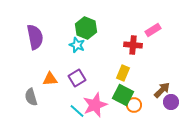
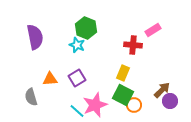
purple circle: moved 1 px left, 1 px up
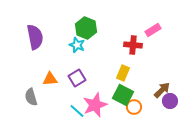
orange circle: moved 2 px down
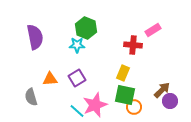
cyan star: rotated 21 degrees counterclockwise
green square: moved 2 px right; rotated 15 degrees counterclockwise
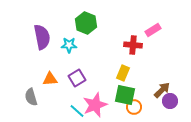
green hexagon: moved 5 px up
purple semicircle: moved 7 px right
cyan star: moved 8 px left
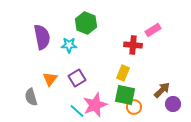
orange triangle: rotated 49 degrees counterclockwise
purple circle: moved 3 px right, 3 px down
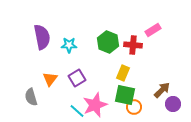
green hexagon: moved 22 px right, 19 px down
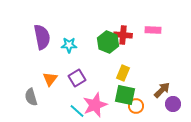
pink rectangle: rotated 35 degrees clockwise
red cross: moved 10 px left, 10 px up
orange circle: moved 2 px right, 1 px up
